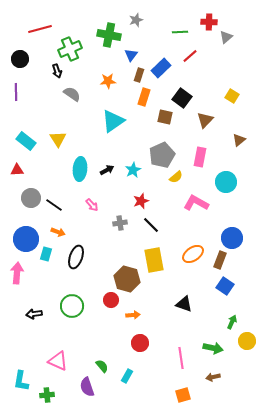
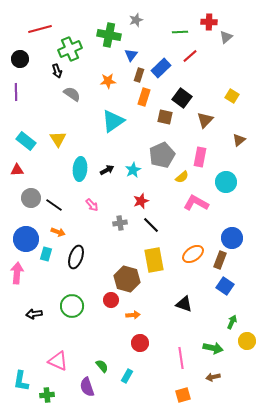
yellow semicircle at (176, 177): moved 6 px right
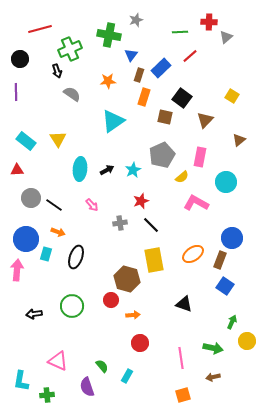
pink arrow at (17, 273): moved 3 px up
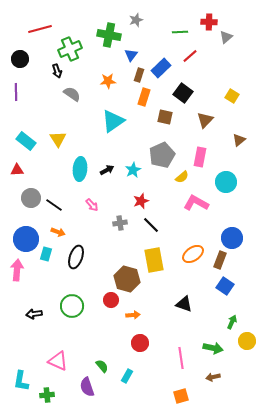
black square at (182, 98): moved 1 px right, 5 px up
orange square at (183, 395): moved 2 px left, 1 px down
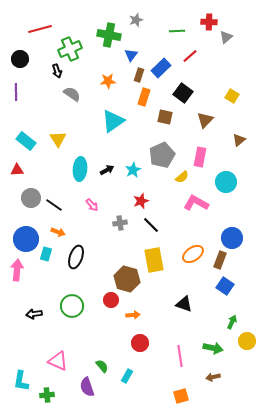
green line at (180, 32): moved 3 px left, 1 px up
pink line at (181, 358): moved 1 px left, 2 px up
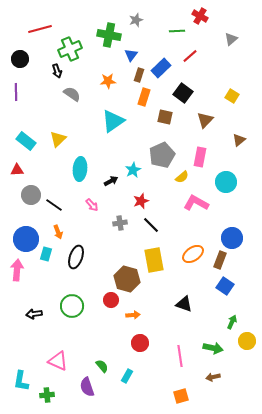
red cross at (209, 22): moved 9 px left, 6 px up; rotated 28 degrees clockwise
gray triangle at (226, 37): moved 5 px right, 2 px down
yellow triangle at (58, 139): rotated 18 degrees clockwise
black arrow at (107, 170): moved 4 px right, 11 px down
gray circle at (31, 198): moved 3 px up
orange arrow at (58, 232): rotated 48 degrees clockwise
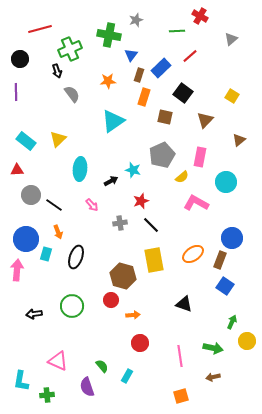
gray semicircle at (72, 94): rotated 18 degrees clockwise
cyan star at (133, 170): rotated 28 degrees counterclockwise
brown hexagon at (127, 279): moved 4 px left, 3 px up
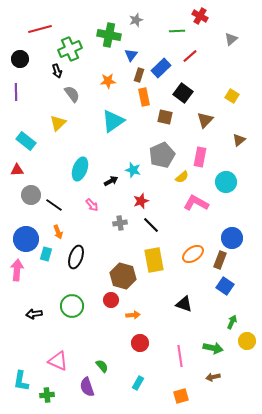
orange rectangle at (144, 97): rotated 30 degrees counterclockwise
yellow triangle at (58, 139): moved 16 px up
cyan ellipse at (80, 169): rotated 15 degrees clockwise
cyan rectangle at (127, 376): moved 11 px right, 7 px down
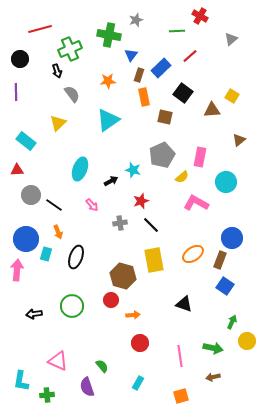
brown triangle at (205, 120): moved 7 px right, 10 px up; rotated 42 degrees clockwise
cyan triangle at (113, 121): moved 5 px left, 1 px up
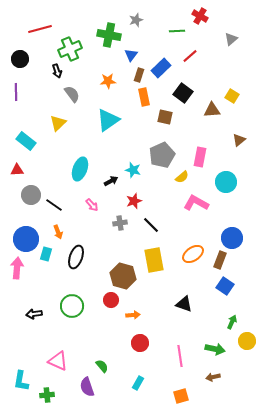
red star at (141, 201): moved 7 px left
pink arrow at (17, 270): moved 2 px up
green arrow at (213, 348): moved 2 px right, 1 px down
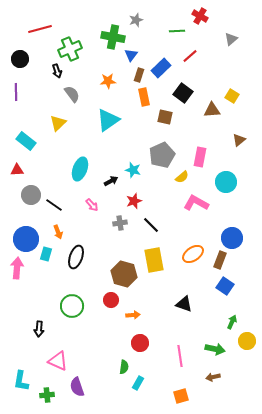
green cross at (109, 35): moved 4 px right, 2 px down
brown hexagon at (123, 276): moved 1 px right, 2 px up
black arrow at (34, 314): moved 5 px right, 15 px down; rotated 77 degrees counterclockwise
green semicircle at (102, 366): moved 22 px right, 1 px down; rotated 48 degrees clockwise
purple semicircle at (87, 387): moved 10 px left
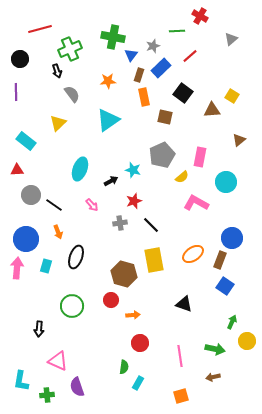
gray star at (136, 20): moved 17 px right, 26 px down
cyan rectangle at (46, 254): moved 12 px down
